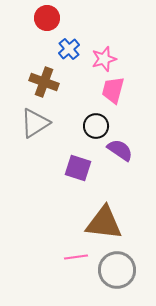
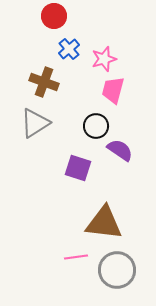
red circle: moved 7 px right, 2 px up
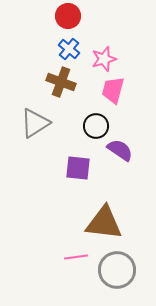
red circle: moved 14 px right
blue cross: rotated 10 degrees counterclockwise
brown cross: moved 17 px right
purple square: rotated 12 degrees counterclockwise
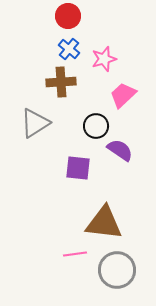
brown cross: rotated 24 degrees counterclockwise
pink trapezoid: moved 10 px right, 5 px down; rotated 32 degrees clockwise
pink line: moved 1 px left, 3 px up
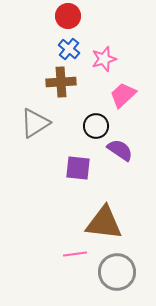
gray circle: moved 2 px down
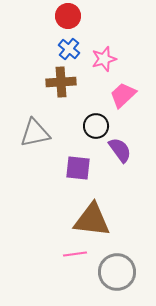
gray triangle: moved 10 px down; rotated 20 degrees clockwise
purple semicircle: rotated 20 degrees clockwise
brown triangle: moved 12 px left, 3 px up
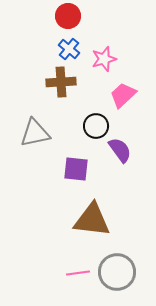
purple square: moved 2 px left, 1 px down
pink line: moved 3 px right, 19 px down
